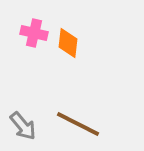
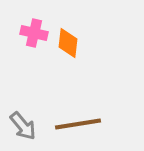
brown line: rotated 36 degrees counterclockwise
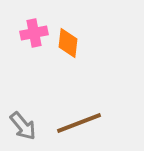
pink cross: rotated 24 degrees counterclockwise
brown line: moved 1 px right, 1 px up; rotated 12 degrees counterclockwise
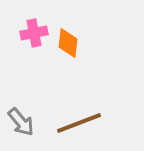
gray arrow: moved 2 px left, 4 px up
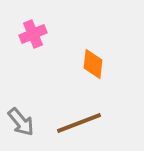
pink cross: moved 1 px left, 1 px down; rotated 12 degrees counterclockwise
orange diamond: moved 25 px right, 21 px down
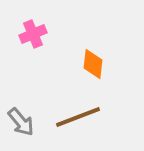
brown line: moved 1 px left, 6 px up
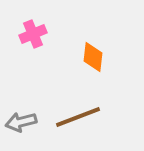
orange diamond: moved 7 px up
gray arrow: rotated 116 degrees clockwise
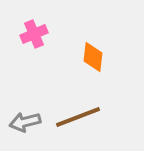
pink cross: moved 1 px right
gray arrow: moved 4 px right
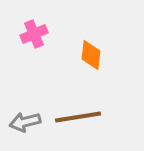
orange diamond: moved 2 px left, 2 px up
brown line: rotated 12 degrees clockwise
